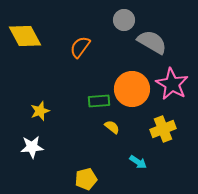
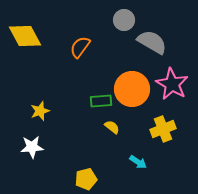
green rectangle: moved 2 px right
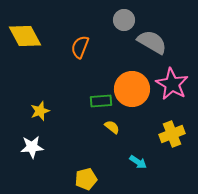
orange semicircle: rotated 15 degrees counterclockwise
yellow cross: moved 9 px right, 5 px down
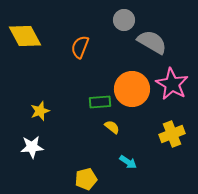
green rectangle: moved 1 px left, 1 px down
cyan arrow: moved 10 px left
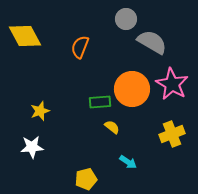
gray circle: moved 2 px right, 1 px up
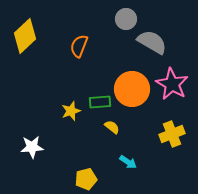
yellow diamond: rotated 76 degrees clockwise
orange semicircle: moved 1 px left, 1 px up
yellow star: moved 31 px right
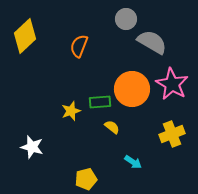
white star: rotated 20 degrees clockwise
cyan arrow: moved 5 px right
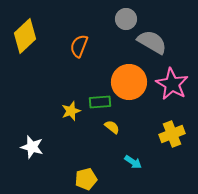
orange circle: moved 3 px left, 7 px up
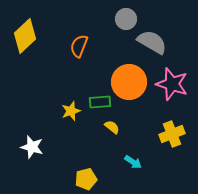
pink star: rotated 12 degrees counterclockwise
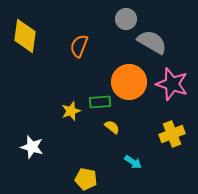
yellow diamond: rotated 40 degrees counterclockwise
yellow pentagon: rotated 25 degrees clockwise
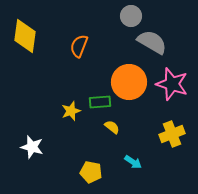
gray circle: moved 5 px right, 3 px up
yellow pentagon: moved 5 px right, 7 px up
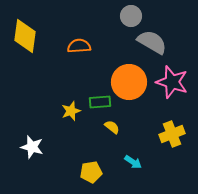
orange semicircle: rotated 65 degrees clockwise
pink star: moved 2 px up
yellow pentagon: rotated 20 degrees counterclockwise
